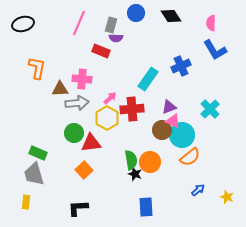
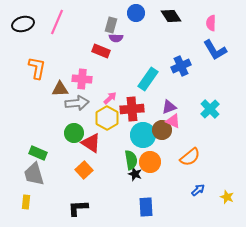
pink line: moved 22 px left, 1 px up
cyan circle: moved 39 px left
red triangle: rotated 40 degrees clockwise
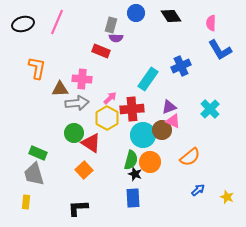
blue L-shape: moved 5 px right
green semicircle: rotated 24 degrees clockwise
blue rectangle: moved 13 px left, 9 px up
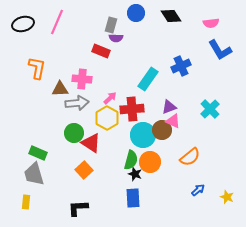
pink semicircle: rotated 98 degrees counterclockwise
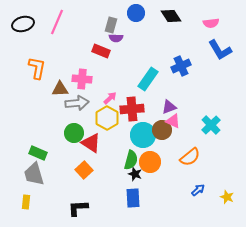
cyan cross: moved 1 px right, 16 px down
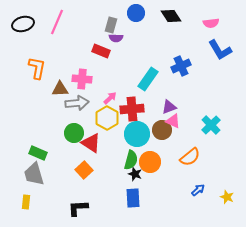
cyan circle: moved 6 px left, 1 px up
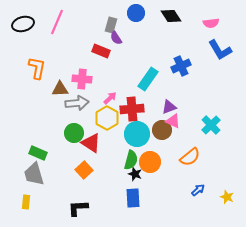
purple semicircle: rotated 56 degrees clockwise
